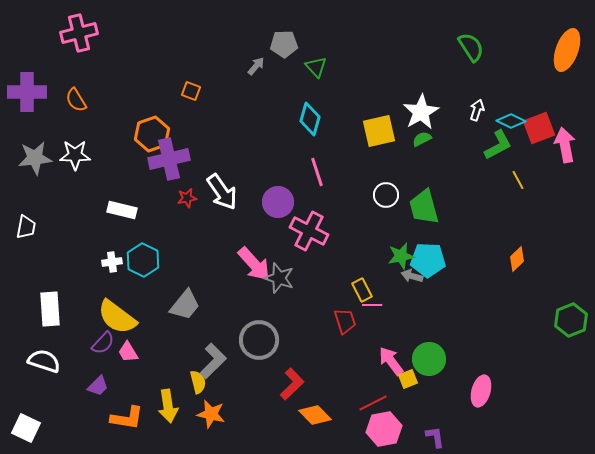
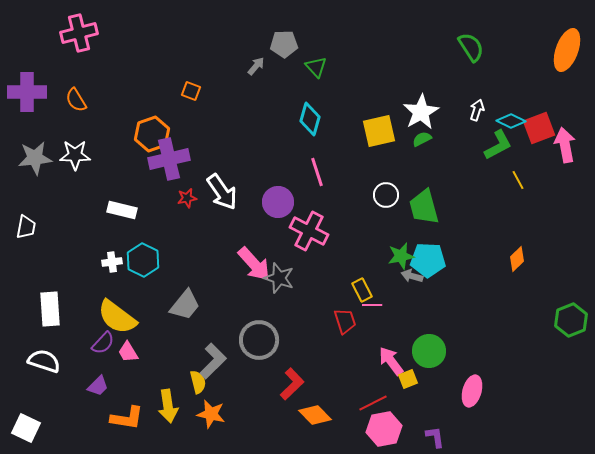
green circle at (429, 359): moved 8 px up
pink ellipse at (481, 391): moved 9 px left
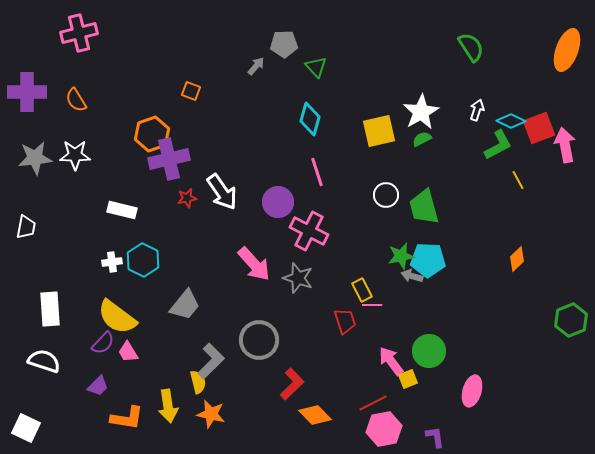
gray star at (279, 278): moved 19 px right
gray L-shape at (213, 361): moved 2 px left
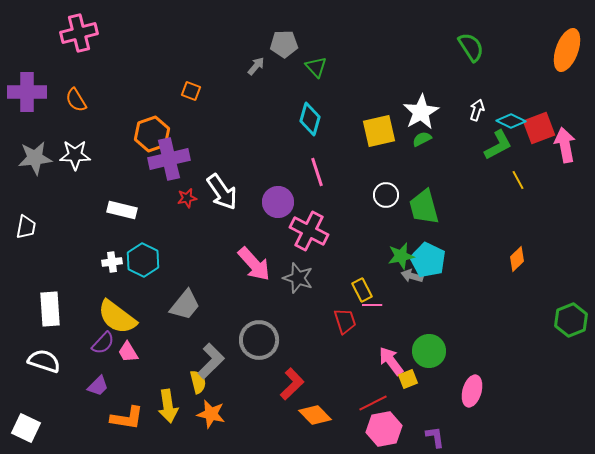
cyan pentagon at (428, 260): rotated 24 degrees clockwise
